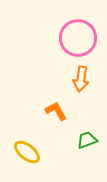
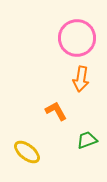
pink circle: moved 1 px left
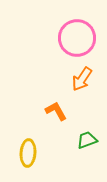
orange arrow: moved 1 px right; rotated 25 degrees clockwise
yellow ellipse: moved 1 px right, 1 px down; rotated 56 degrees clockwise
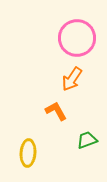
orange arrow: moved 10 px left
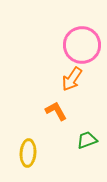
pink circle: moved 5 px right, 7 px down
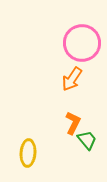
pink circle: moved 2 px up
orange L-shape: moved 17 px right, 12 px down; rotated 55 degrees clockwise
green trapezoid: rotated 70 degrees clockwise
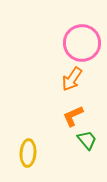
orange L-shape: moved 7 px up; rotated 140 degrees counterclockwise
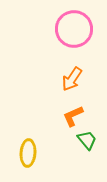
pink circle: moved 8 px left, 14 px up
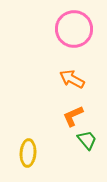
orange arrow: rotated 85 degrees clockwise
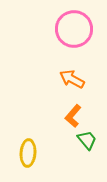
orange L-shape: rotated 25 degrees counterclockwise
